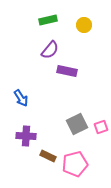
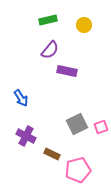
purple cross: rotated 24 degrees clockwise
brown rectangle: moved 4 px right, 2 px up
pink pentagon: moved 3 px right, 6 px down
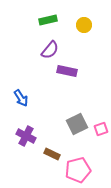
pink square: moved 2 px down
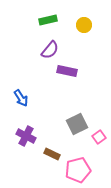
pink square: moved 2 px left, 8 px down; rotated 16 degrees counterclockwise
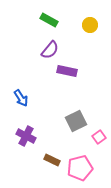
green rectangle: moved 1 px right; rotated 42 degrees clockwise
yellow circle: moved 6 px right
gray square: moved 1 px left, 3 px up
brown rectangle: moved 6 px down
pink pentagon: moved 2 px right, 2 px up
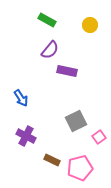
green rectangle: moved 2 px left
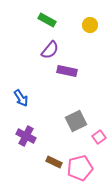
brown rectangle: moved 2 px right, 2 px down
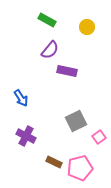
yellow circle: moved 3 px left, 2 px down
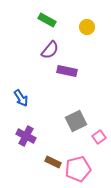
brown rectangle: moved 1 px left
pink pentagon: moved 2 px left, 1 px down
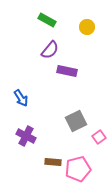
brown rectangle: rotated 21 degrees counterclockwise
